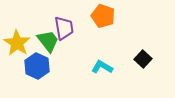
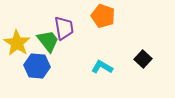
blue hexagon: rotated 20 degrees counterclockwise
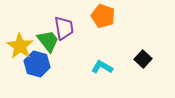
yellow star: moved 3 px right, 3 px down
blue hexagon: moved 2 px up; rotated 10 degrees clockwise
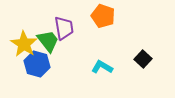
yellow star: moved 4 px right, 2 px up
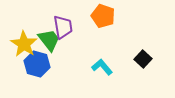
purple trapezoid: moved 1 px left, 1 px up
green trapezoid: moved 1 px right, 1 px up
cyan L-shape: rotated 20 degrees clockwise
